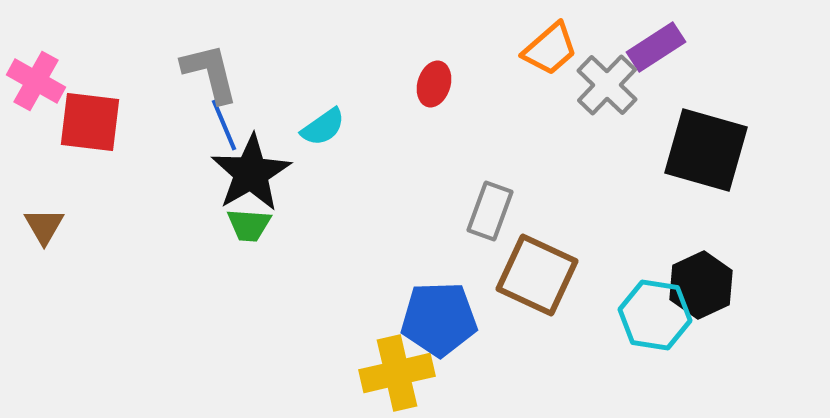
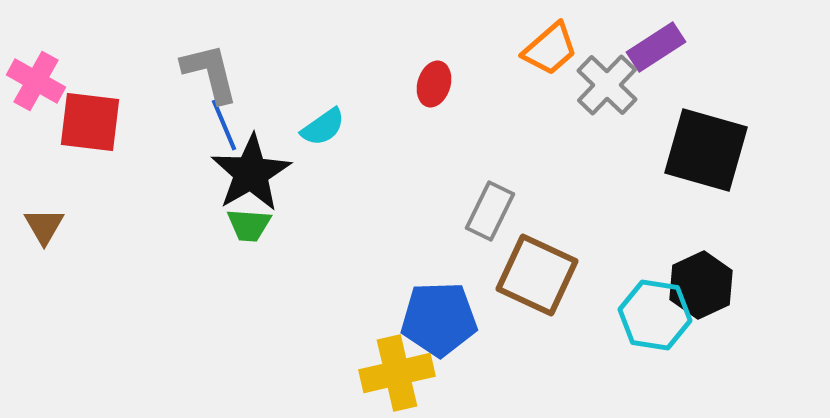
gray rectangle: rotated 6 degrees clockwise
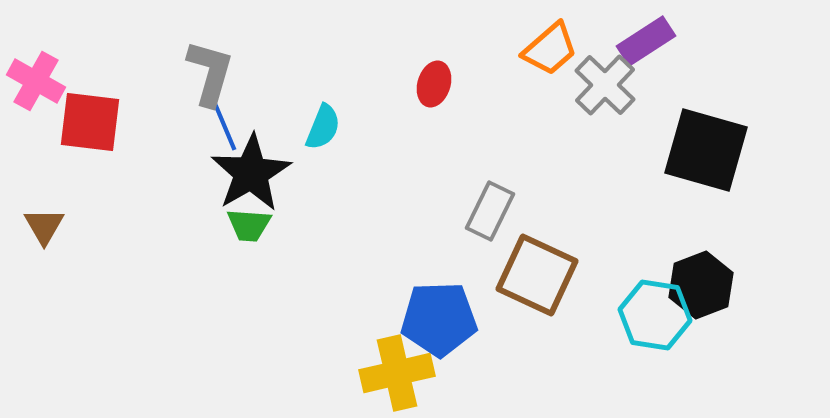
purple rectangle: moved 10 px left, 6 px up
gray L-shape: rotated 30 degrees clockwise
gray cross: moved 2 px left
cyan semicircle: rotated 33 degrees counterclockwise
black hexagon: rotated 4 degrees clockwise
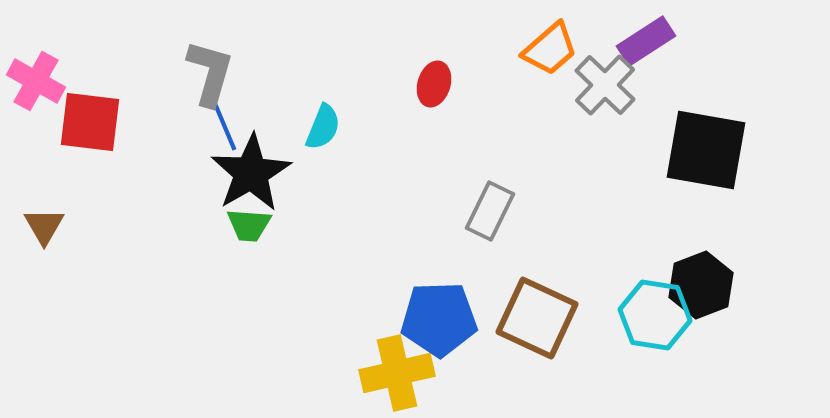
black square: rotated 6 degrees counterclockwise
brown square: moved 43 px down
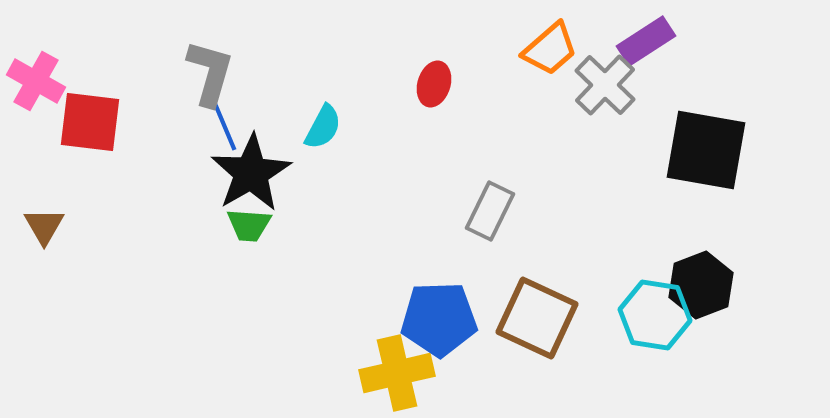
cyan semicircle: rotated 6 degrees clockwise
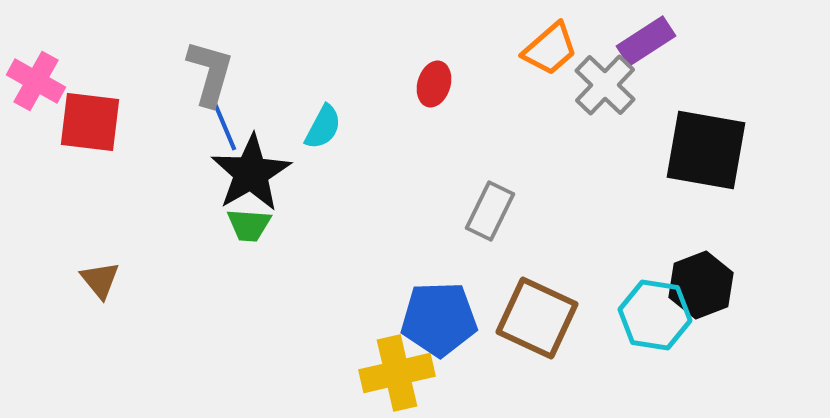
brown triangle: moved 56 px right, 54 px down; rotated 9 degrees counterclockwise
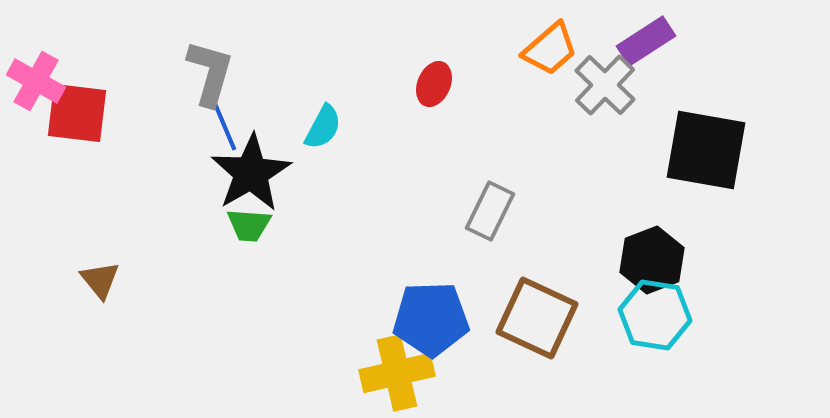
red ellipse: rotated 6 degrees clockwise
red square: moved 13 px left, 9 px up
black hexagon: moved 49 px left, 25 px up
blue pentagon: moved 8 px left
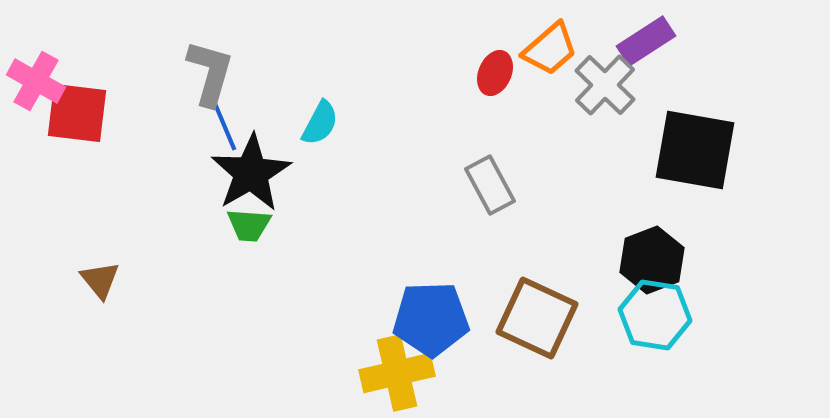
red ellipse: moved 61 px right, 11 px up
cyan semicircle: moved 3 px left, 4 px up
black square: moved 11 px left
gray rectangle: moved 26 px up; rotated 54 degrees counterclockwise
